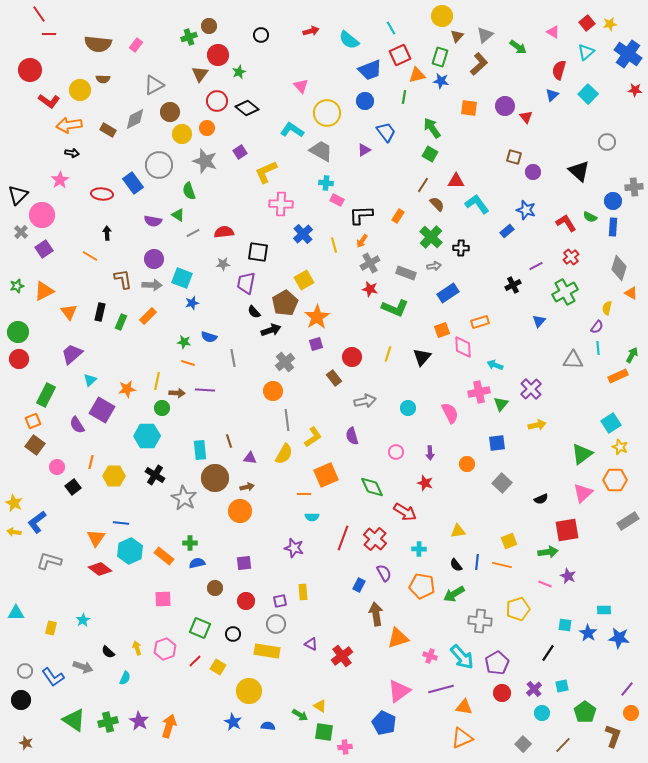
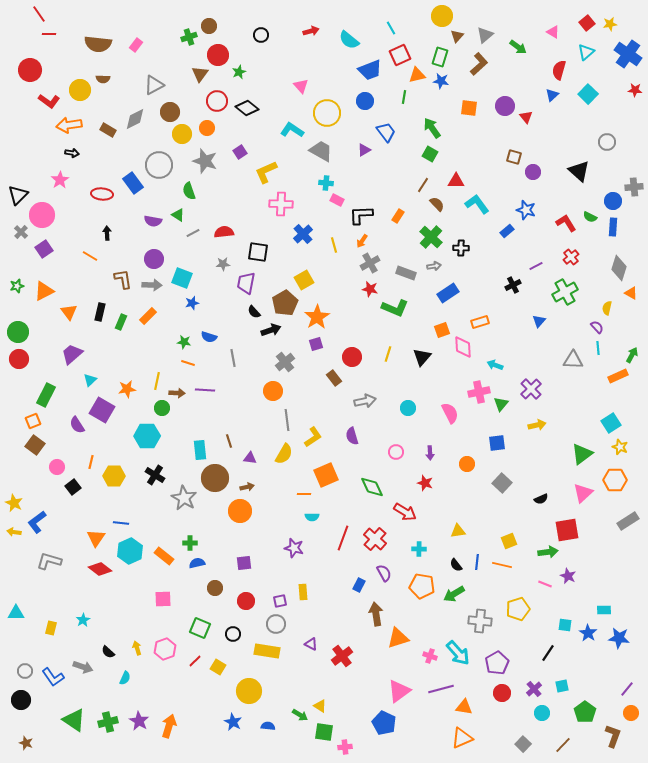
purple semicircle at (597, 327): rotated 80 degrees counterclockwise
cyan arrow at (462, 657): moved 4 px left, 4 px up
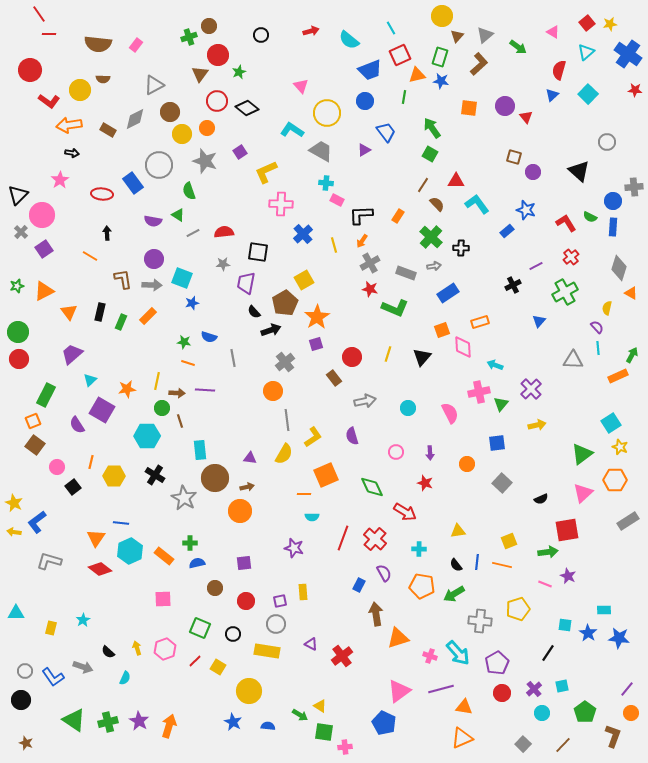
brown line at (229, 441): moved 49 px left, 20 px up
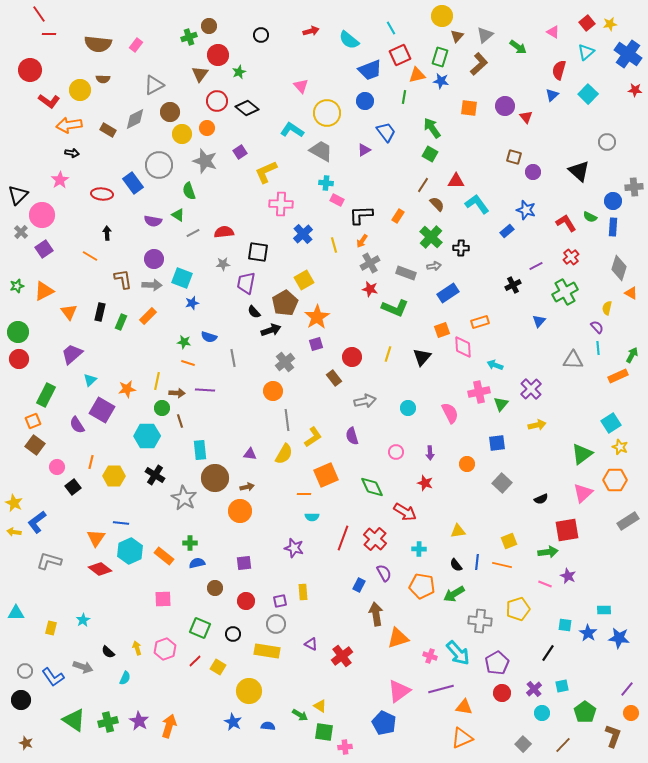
purple triangle at (250, 458): moved 4 px up
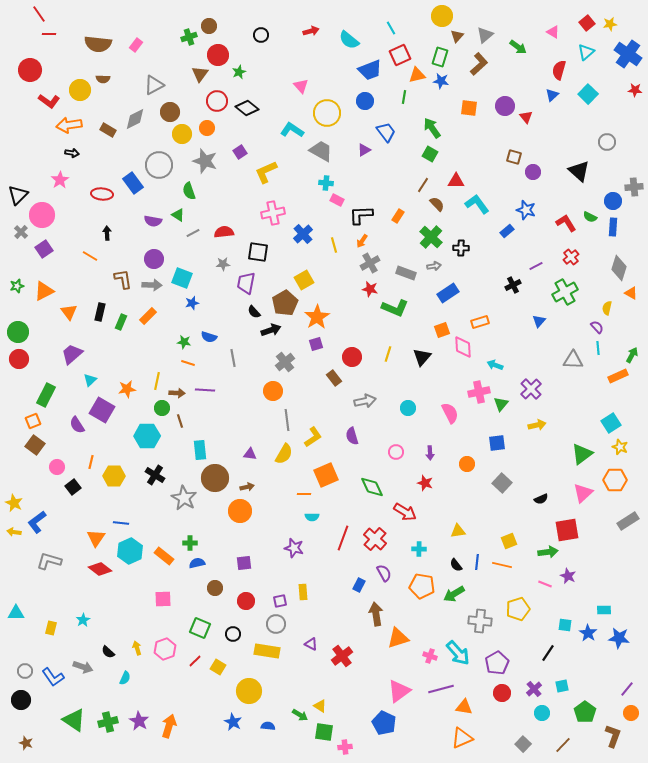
pink cross at (281, 204): moved 8 px left, 9 px down; rotated 15 degrees counterclockwise
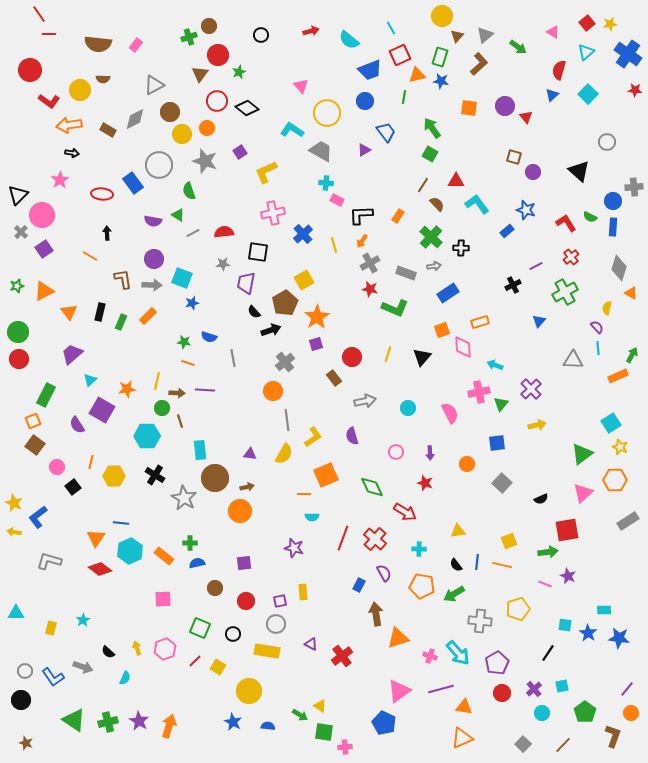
blue L-shape at (37, 522): moved 1 px right, 5 px up
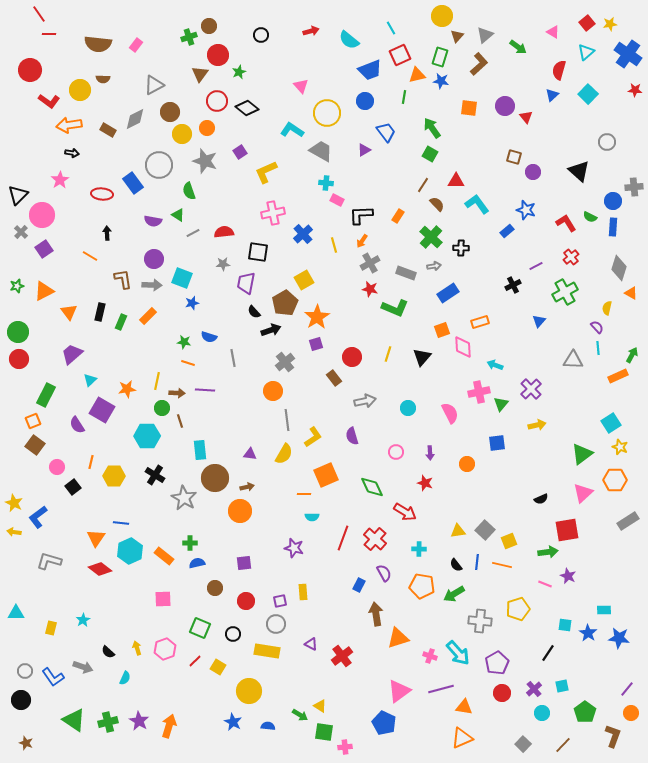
gray square at (502, 483): moved 17 px left, 47 px down
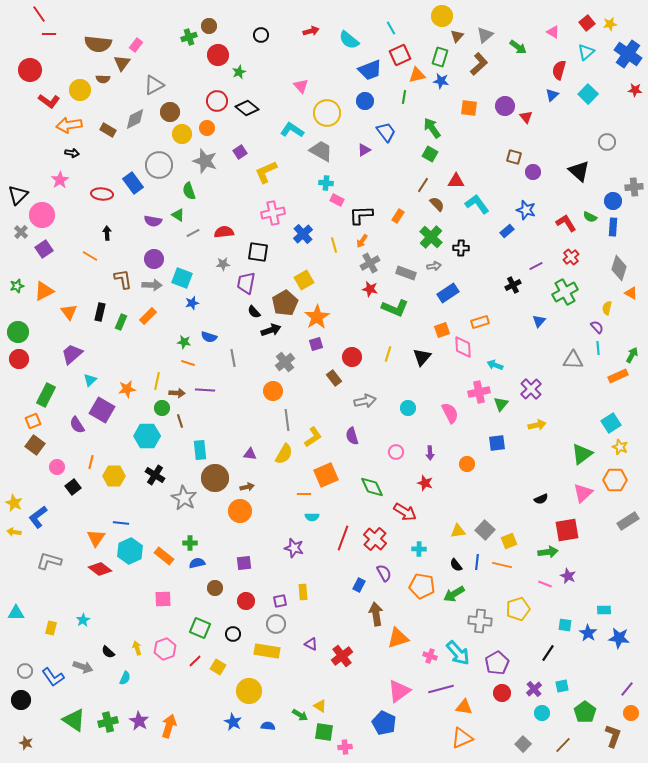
brown triangle at (200, 74): moved 78 px left, 11 px up
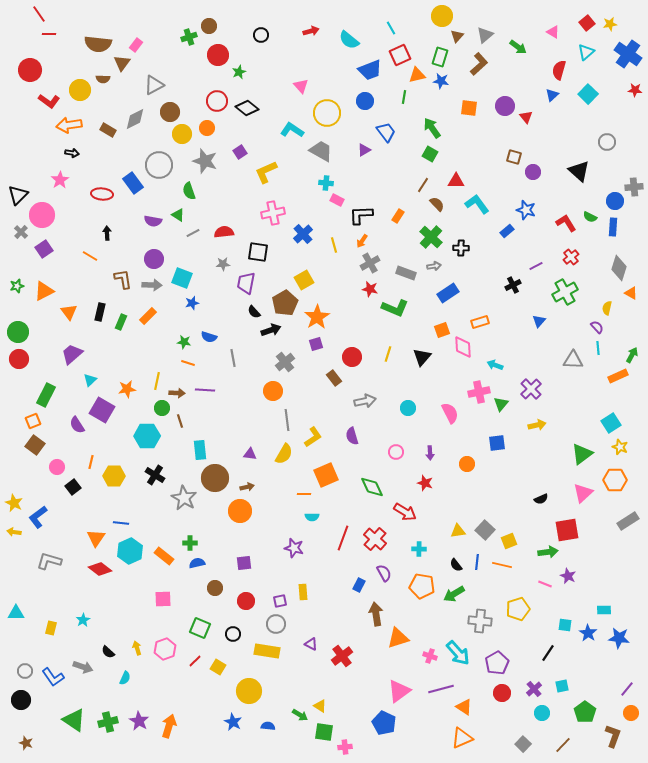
blue circle at (613, 201): moved 2 px right
orange triangle at (464, 707): rotated 24 degrees clockwise
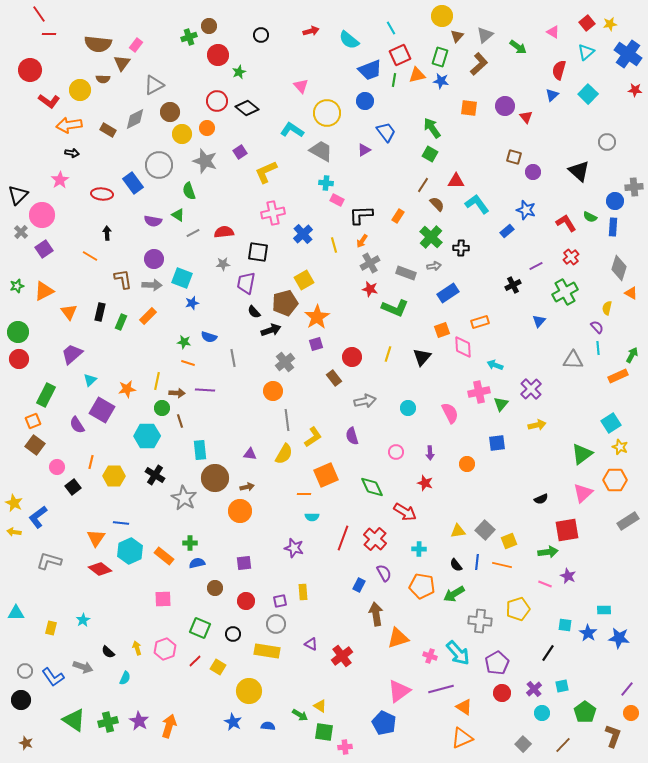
green line at (404, 97): moved 10 px left, 17 px up
brown pentagon at (285, 303): rotated 15 degrees clockwise
